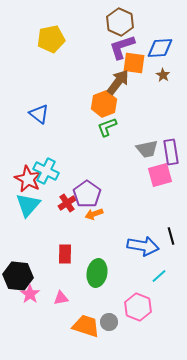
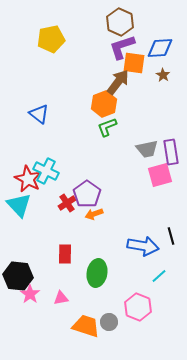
cyan triangle: moved 9 px left; rotated 24 degrees counterclockwise
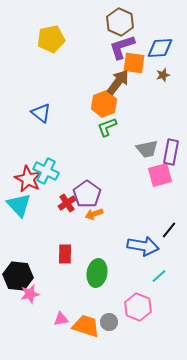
brown star: rotated 24 degrees clockwise
blue triangle: moved 2 px right, 1 px up
purple rectangle: rotated 20 degrees clockwise
black line: moved 2 px left, 6 px up; rotated 54 degrees clockwise
pink star: rotated 24 degrees clockwise
pink triangle: moved 21 px down
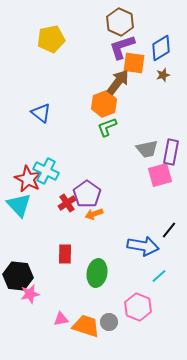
blue diamond: moved 1 px right; rotated 28 degrees counterclockwise
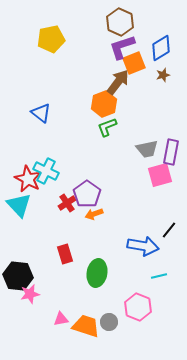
orange square: rotated 30 degrees counterclockwise
red rectangle: rotated 18 degrees counterclockwise
cyan line: rotated 28 degrees clockwise
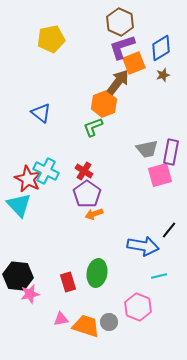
green L-shape: moved 14 px left
red cross: moved 17 px right, 32 px up; rotated 24 degrees counterclockwise
red rectangle: moved 3 px right, 28 px down
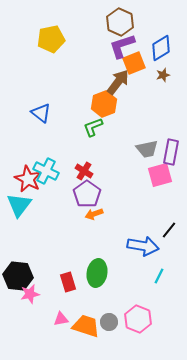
purple L-shape: moved 1 px up
cyan triangle: rotated 20 degrees clockwise
cyan line: rotated 49 degrees counterclockwise
pink hexagon: moved 12 px down
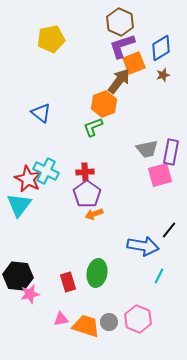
brown arrow: moved 1 px right, 1 px up
red cross: moved 1 px right, 1 px down; rotated 36 degrees counterclockwise
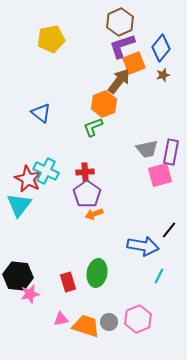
brown hexagon: rotated 12 degrees clockwise
blue diamond: rotated 20 degrees counterclockwise
pink hexagon: rotated 16 degrees clockwise
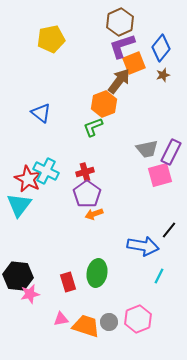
purple rectangle: rotated 15 degrees clockwise
red cross: rotated 12 degrees counterclockwise
